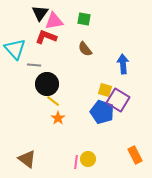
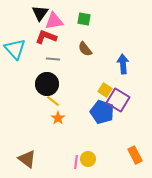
gray line: moved 19 px right, 6 px up
yellow square: rotated 16 degrees clockwise
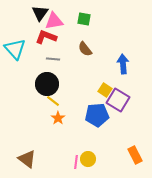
blue pentagon: moved 5 px left, 3 px down; rotated 25 degrees counterclockwise
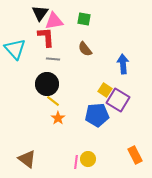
red L-shape: rotated 65 degrees clockwise
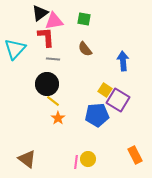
black triangle: rotated 18 degrees clockwise
cyan triangle: rotated 25 degrees clockwise
blue arrow: moved 3 px up
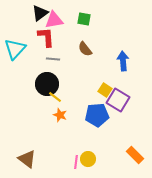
pink triangle: moved 1 px up
yellow line: moved 2 px right, 4 px up
orange star: moved 2 px right, 3 px up; rotated 16 degrees counterclockwise
orange rectangle: rotated 18 degrees counterclockwise
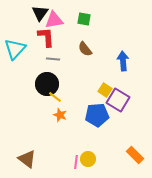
black triangle: rotated 18 degrees counterclockwise
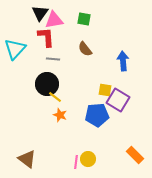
yellow square: rotated 24 degrees counterclockwise
